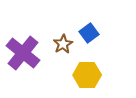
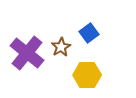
brown star: moved 2 px left, 3 px down
purple cross: moved 4 px right
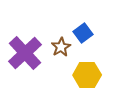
blue square: moved 6 px left
purple cross: moved 2 px left; rotated 8 degrees clockwise
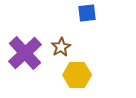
blue square: moved 4 px right, 20 px up; rotated 30 degrees clockwise
yellow hexagon: moved 10 px left
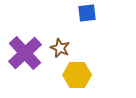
brown star: moved 1 px left, 1 px down; rotated 18 degrees counterclockwise
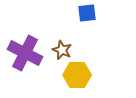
brown star: moved 2 px right, 2 px down
purple cross: rotated 20 degrees counterclockwise
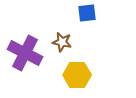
brown star: moved 8 px up; rotated 12 degrees counterclockwise
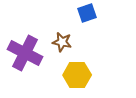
blue square: rotated 12 degrees counterclockwise
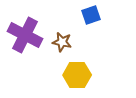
blue square: moved 4 px right, 2 px down
purple cross: moved 18 px up
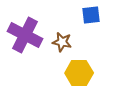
blue square: rotated 12 degrees clockwise
yellow hexagon: moved 2 px right, 2 px up
